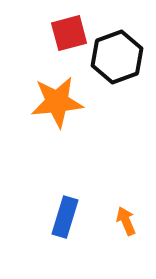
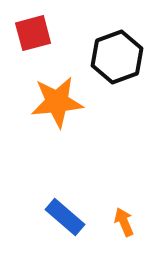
red square: moved 36 px left
blue rectangle: rotated 66 degrees counterclockwise
orange arrow: moved 2 px left, 1 px down
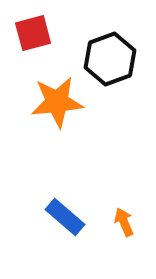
black hexagon: moved 7 px left, 2 px down
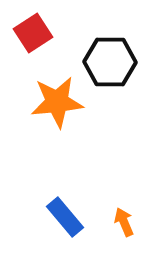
red square: rotated 18 degrees counterclockwise
black hexagon: moved 3 px down; rotated 21 degrees clockwise
blue rectangle: rotated 9 degrees clockwise
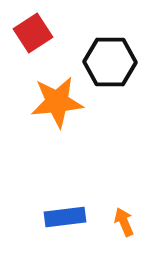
blue rectangle: rotated 57 degrees counterclockwise
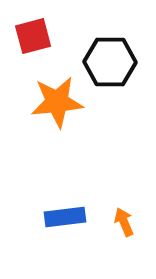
red square: moved 3 px down; rotated 18 degrees clockwise
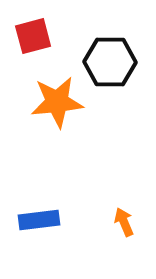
blue rectangle: moved 26 px left, 3 px down
